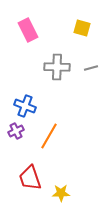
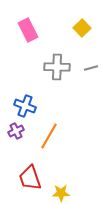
yellow square: rotated 30 degrees clockwise
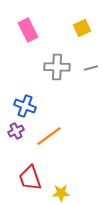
yellow square: rotated 18 degrees clockwise
orange line: rotated 24 degrees clockwise
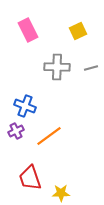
yellow square: moved 4 px left, 3 px down
